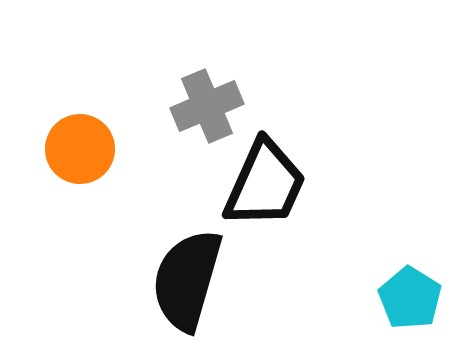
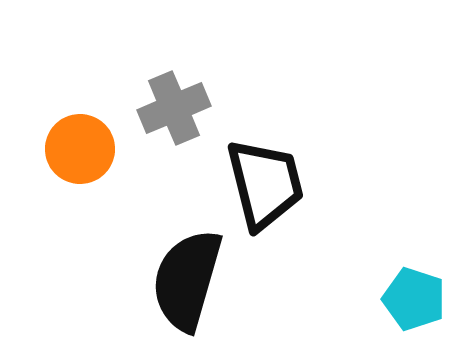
gray cross: moved 33 px left, 2 px down
black trapezoid: rotated 38 degrees counterclockwise
cyan pentagon: moved 4 px right, 1 px down; rotated 14 degrees counterclockwise
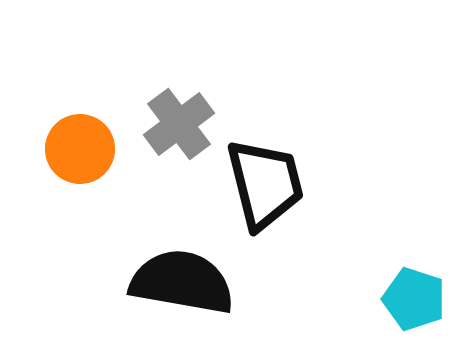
gray cross: moved 5 px right, 16 px down; rotated 14 degrees counterclockwise
black semicircle: moved 5 px left, 2 px down; rotated 84 degrees clockwise
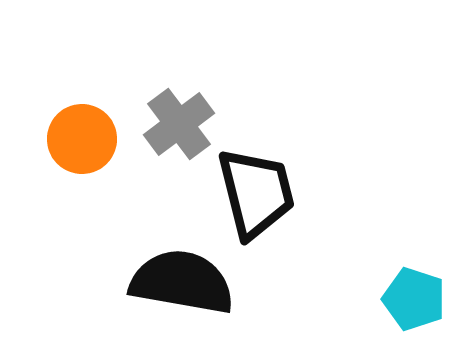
orange circle: moved 2 px right, 10 px up
black trapezoid: moved 9 px left, 9 px down
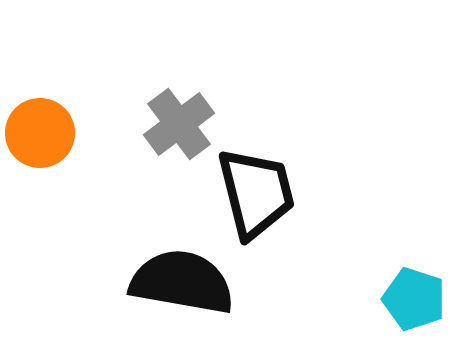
orange circle: moved 42 px left, 6 px up
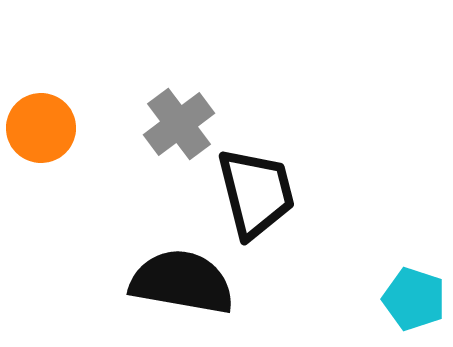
orange circle: moved 1 px right, 5 px up
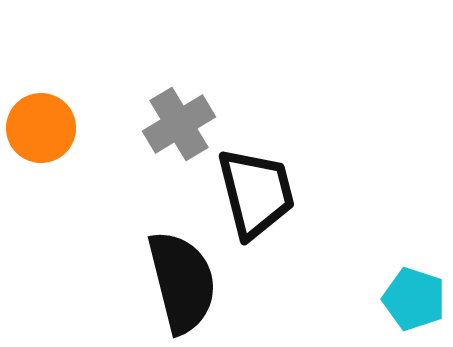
gray cross: rotated 6 degrees clockwise
black semicircle: rotated 66 degrees clockwise
